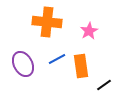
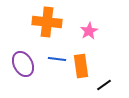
blue line: rotated 36 degrees clockwise
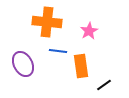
blue line: moved 1 px right, 8 px up
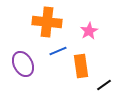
blue line: rotated 30 degrees counterclockwise
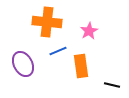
black line: moved 8 px right; rotated 49 degrees clockwise
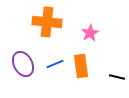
pink star: moved 1 px right, 2 px down
blue line: moved 3 px left, 13 px down
black line: moved 5 px right, 8 px up
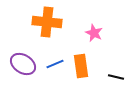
pink star: moved 4 px right; rotated 18 degrees counterclockwise
purple ellipse: rotated 30 degrees counterclockwise
black line: moved 1 px left
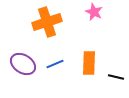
orange cross: rotated 24 degrees counterclockwise
pink star: moved 21 px up
orange rectangle: moved 8 px right, 3 px up; rotated 10 degrees clockwise
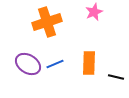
pink star: rotated 24 degrees clockwise
purple ellipse: moved 5 px right
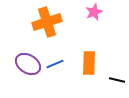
black line: moved 1 px right, 3 px down
